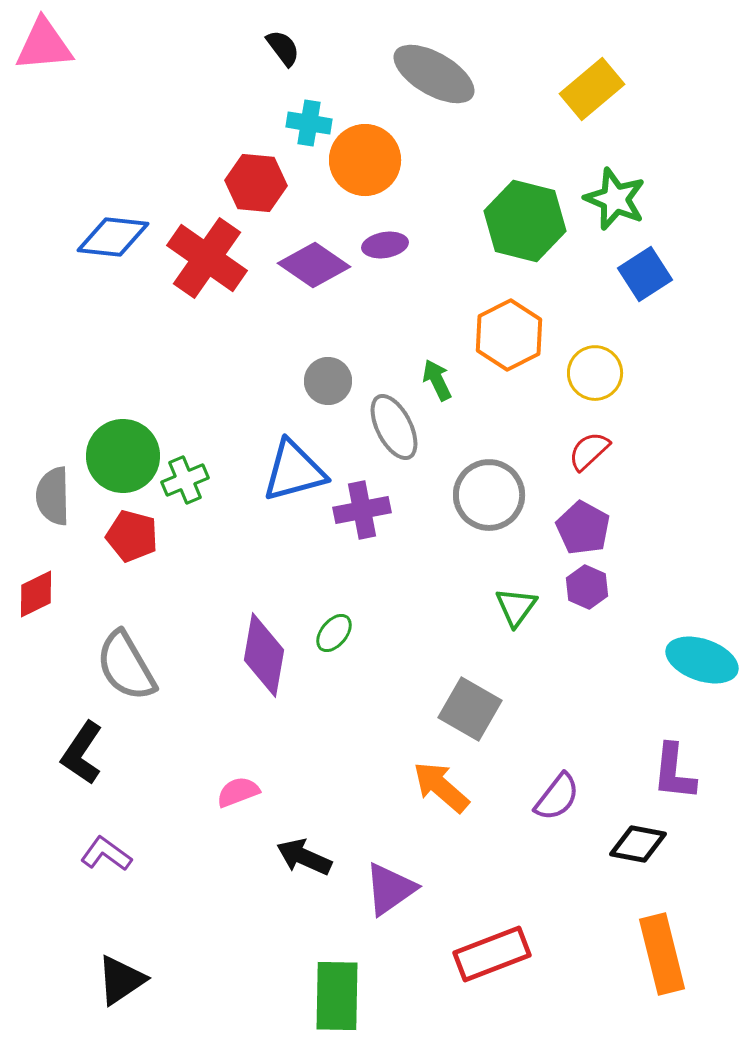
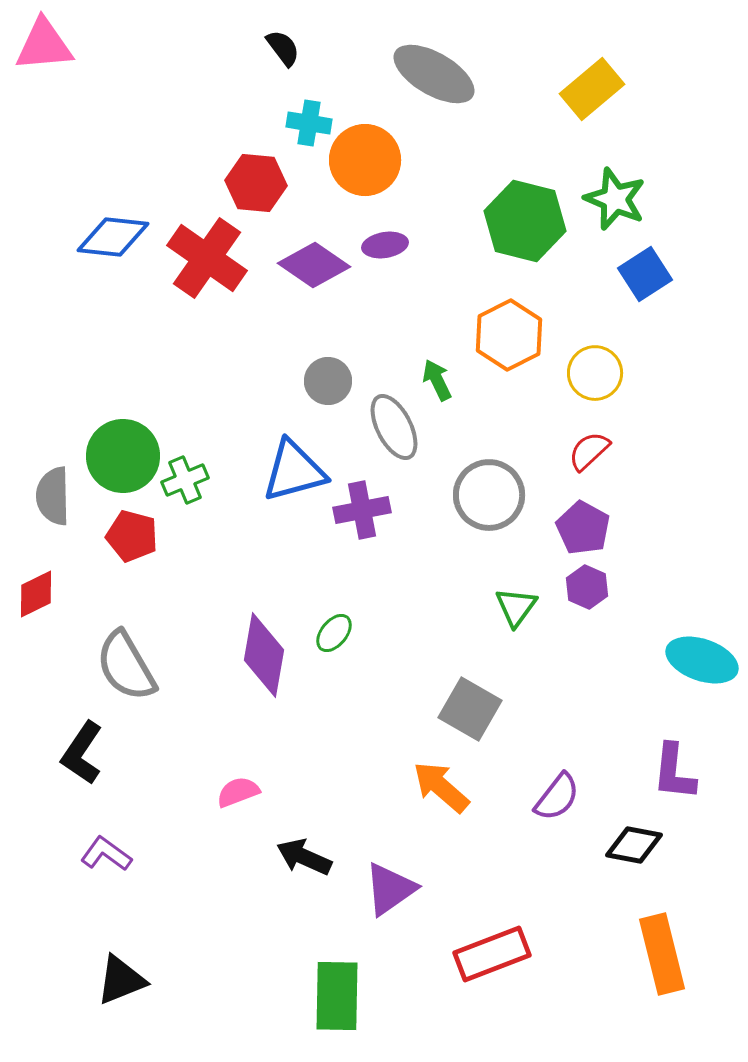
black diamond at (638, 844): moved 4 px left, 1 px down
black triangle at (121, 980): rotated 12 degrees clockwise
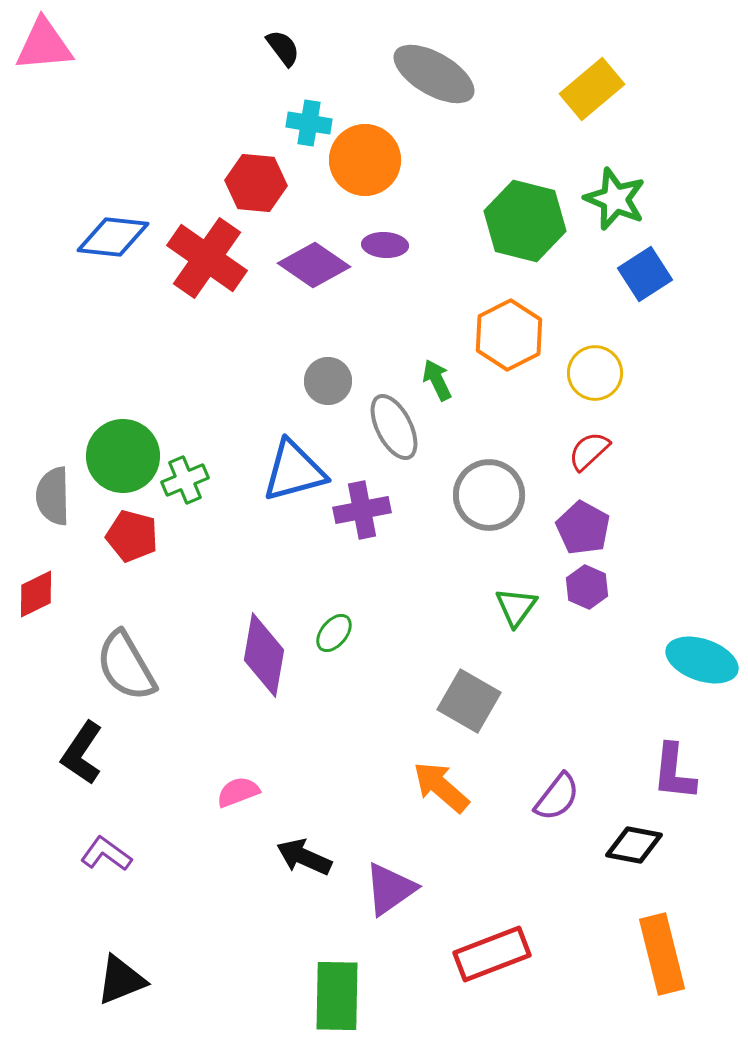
purple ellipse at (385, 245): rotated 12 degrees clockwise
gray square at (470, 709): moved 1 px left, 8 px up
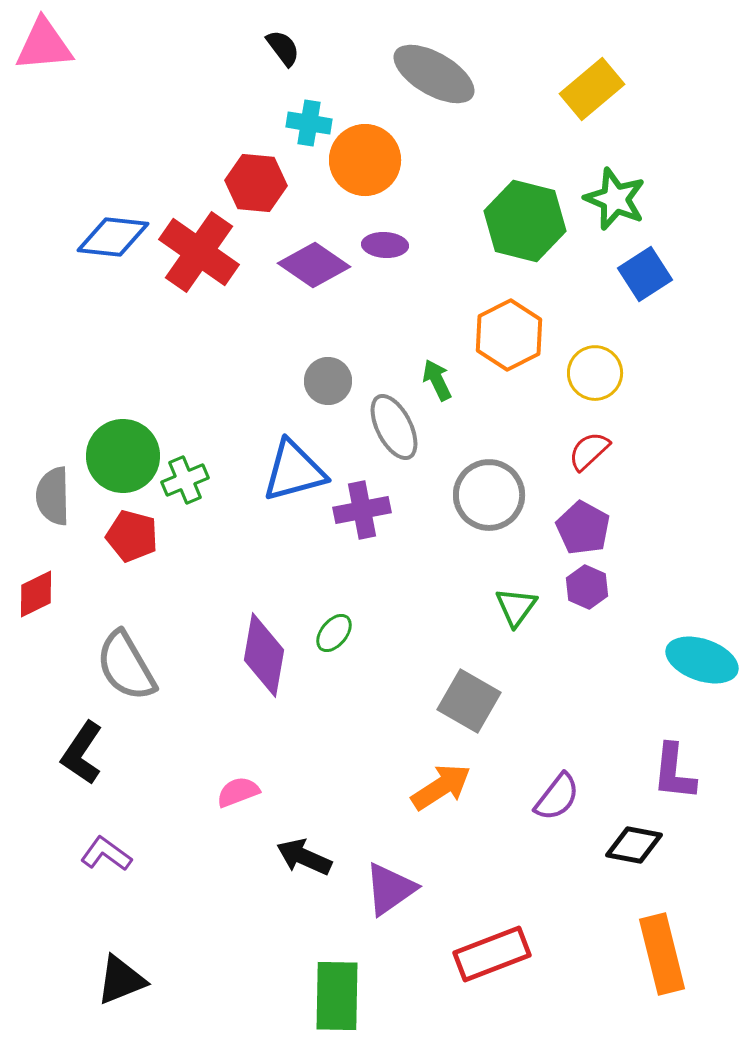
red cross at (207, 258): moved 8 px left, 6 px up
orange arrow at (441, 787): rotated 106 degrees clockwise
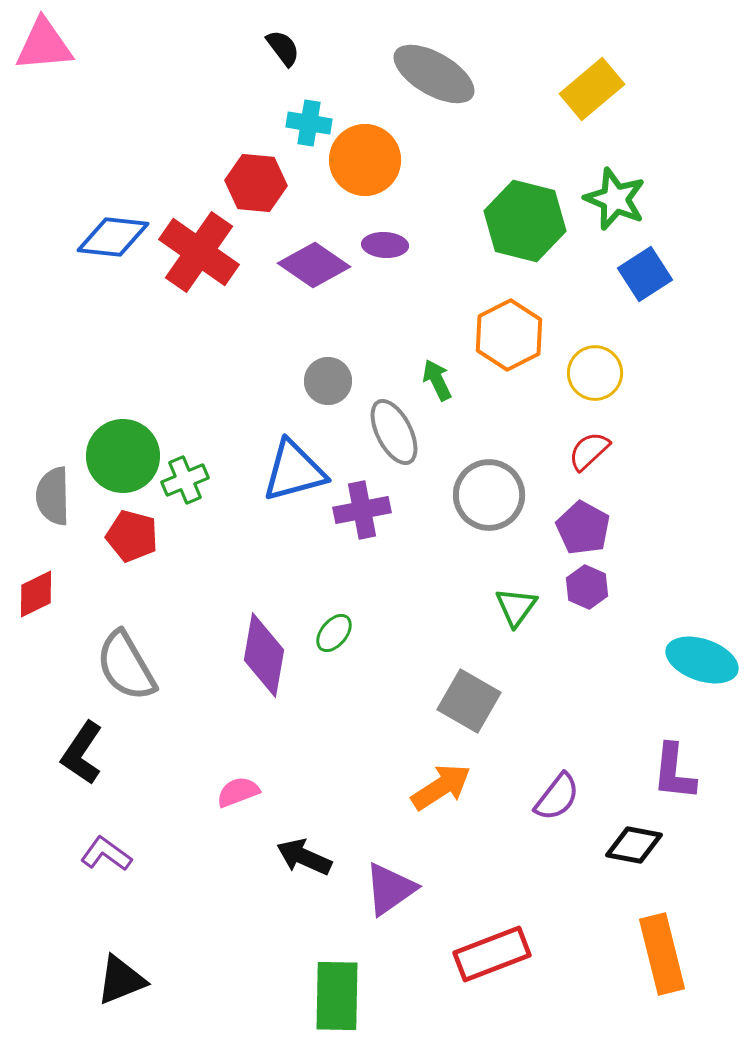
gray ellipse at (394, 427): moved 5 px down
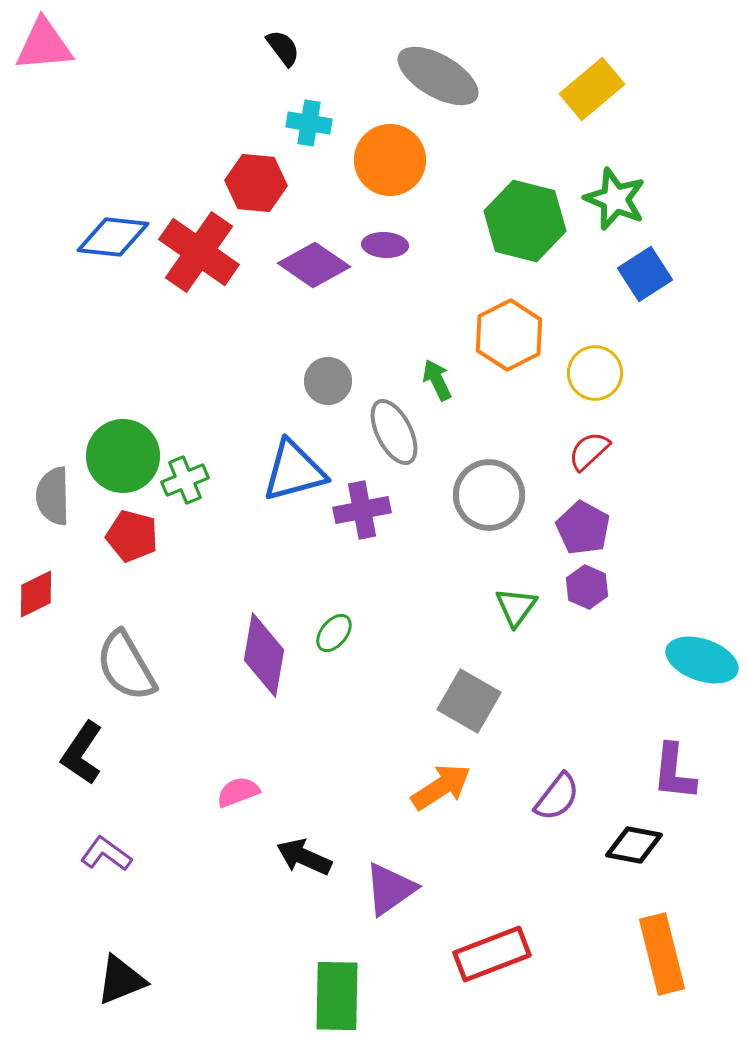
gray ellipse at (434, 74): moved 4 px right, 2 px down
orange circle at (365, 160): moved 25 px right
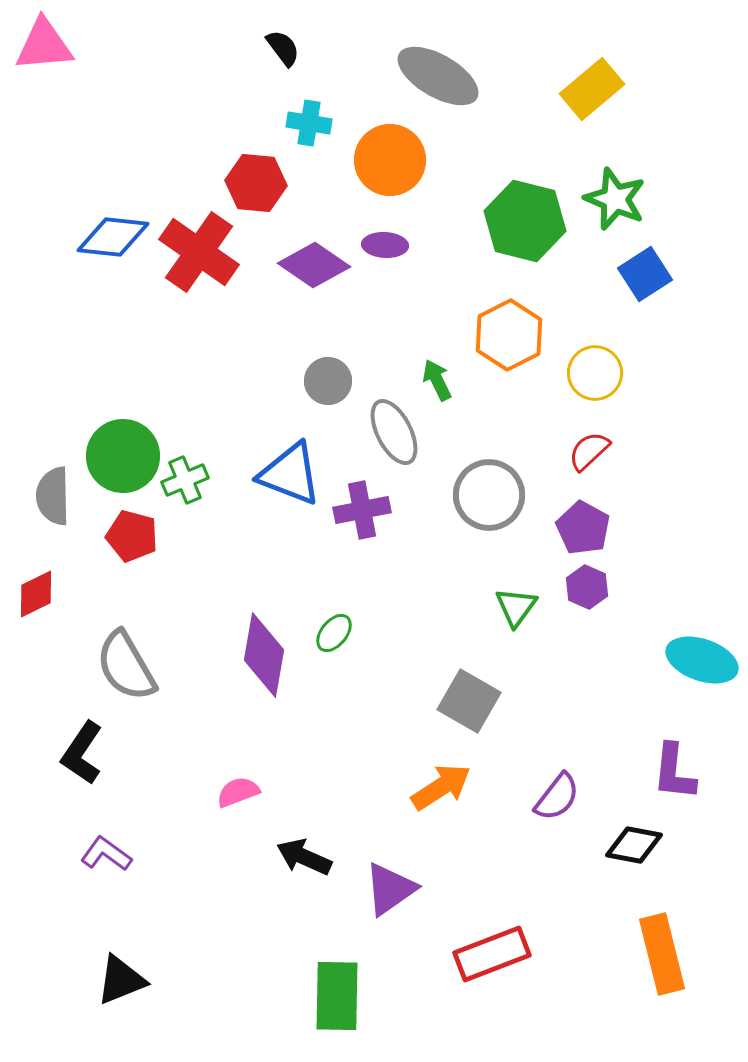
blue triangle at (294, 471): moved 4 px left, 3 px down; rotated 36 degrees clockwise
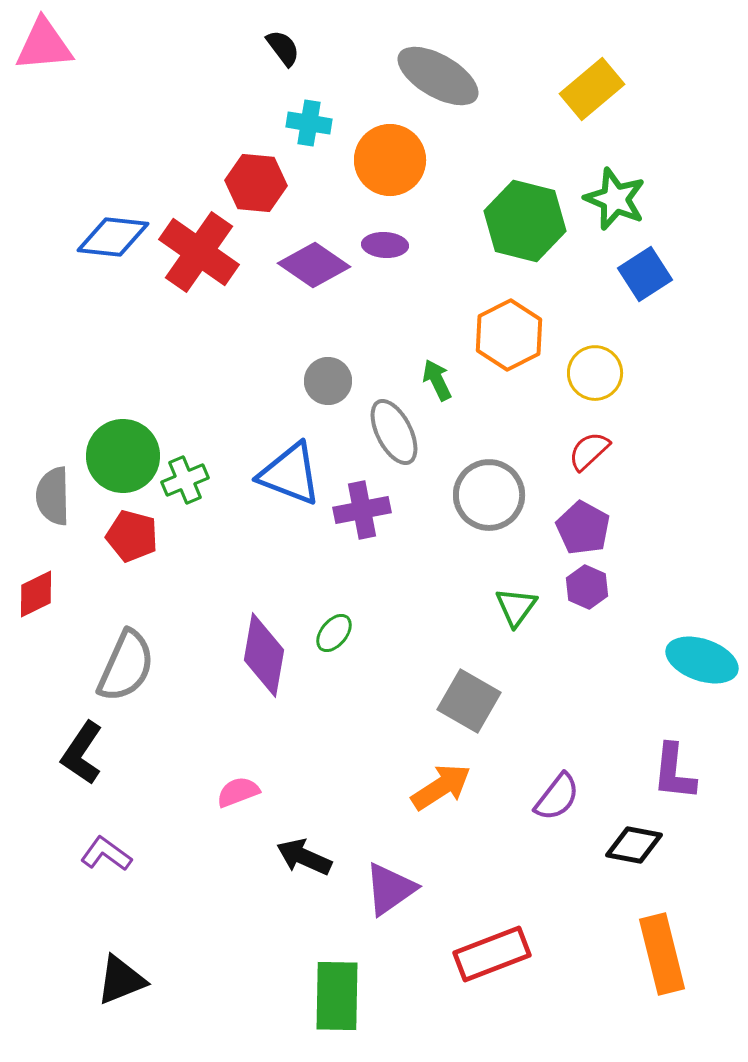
gray semicircle at (126, 666): rotated 126 degrees counterclockwise
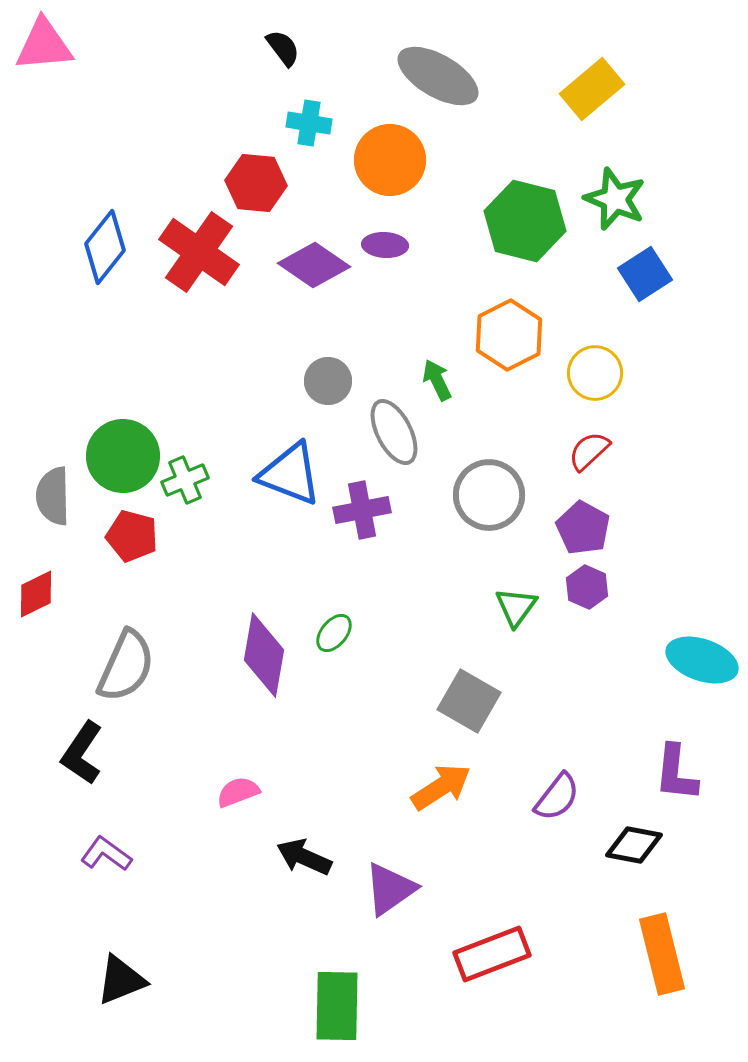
blue diamond at (113, 237): moved 8 px left, 10 px down; rotated 58 degrees counterclockwise
purple L-shape at (674, 772): moved 2 px right, 1 px down
green rectangle at (337, 996): moved 10 px down
